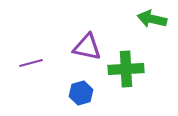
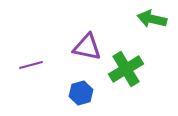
purple line: moved 2 px down
green cross: rotated 28 degrees counterclockwise
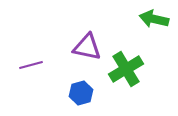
green arrow: moved 2 px right
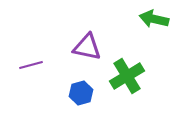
green cross: moved 1 px right, 7 px down
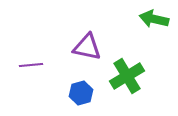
purple line: rotated 10 degrees clockwise
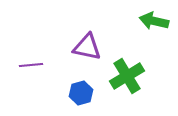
green arrow: moved 2 px down
